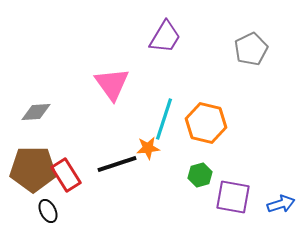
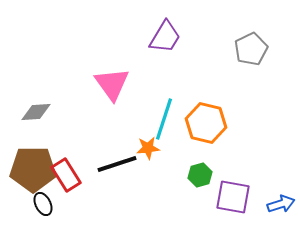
black ellipse: moved 5 px left, 7 px up
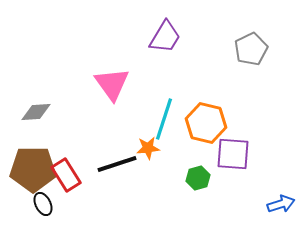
green hexagon: moved 2 px left, 3 px down
purple square: moved 43 px up; rotated 6 degrees counterclockwise
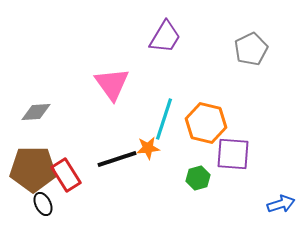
black line: moved 5 px up
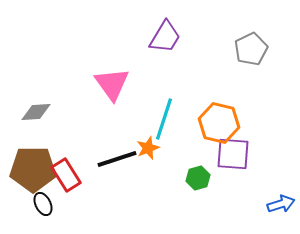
orange hexagon: moved 13 px right
orange star: rotated 15 degrees counterclockwise
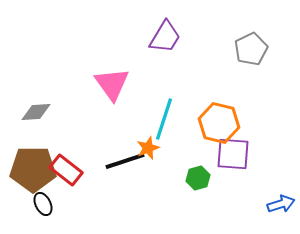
black line: moved 8 px right, 2 px down
red rectangle: moved 5 px up; rotated 20 degrees counterclockwise
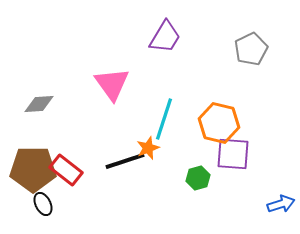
gray diamond: moved 3 px right, 8 px up
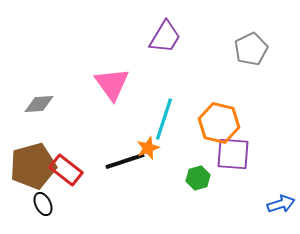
brown pentagon: moved 3 px up; rotated 15 degrees counterclockwise
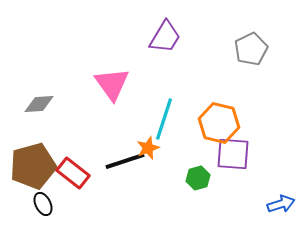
red rectangle: moved 7 px right, 3 px down
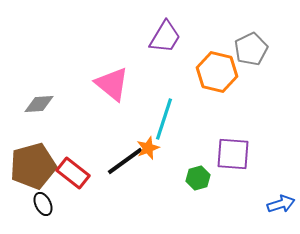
pink triangle: rotated 15 degrees counterclockwise
orange hexagon: moved 2 px left, 51 px up
black line: rotated 18 degrees counterclockwise
